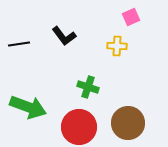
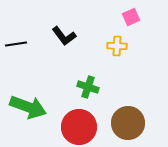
black line: moved 3 px left
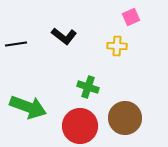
black L-shape: rotated 15 degrees counterclockwise
brown circle: moved 3 px left, 5 px up
red circle: moved 1 px right, 1 px up
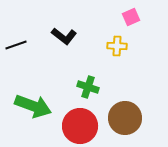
black line: moved 1 px down; rotated 10 degrees counterclockwise
green arrow: moved 5 px right, 1 px up
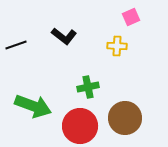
green cross: rotated 30 degrees counterclockwise
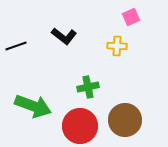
black line: moved 1 px down
brown circle: moved 2 px down
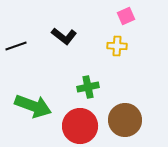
pink square: moved 5 px left, 1 px up
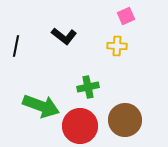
black line: rotated 60 degrees counterclockwise
green arrow: moved 8 px right
